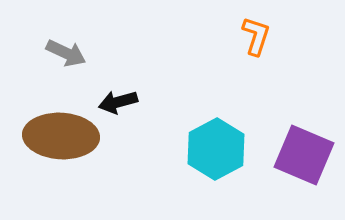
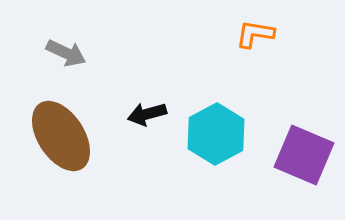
orange L-shape: moved 1 px left, 2 px up; rotated 99 degrees counterclockwise
black arrow: moved 29 px right, 12 px down
brown ellipse: rotated 54 degrees clockwise
cyan hexagon: moved 15 px up
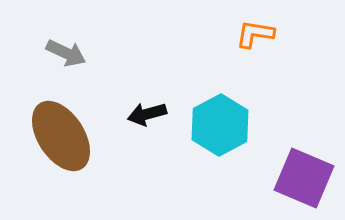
cyan hexagon: moved 4 px right, 9 px up
purple square: moved 23 px down
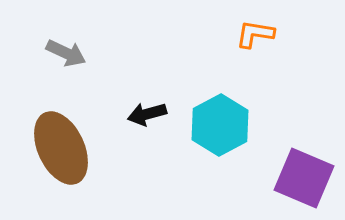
brown ellipse: moved 12 px down; rotated 8 degrees clockwise
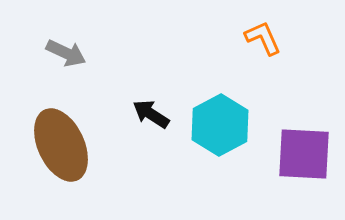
orange L-shape: moved 8 px right, 4 px down; rotated 57 degrees clockwise
black arrow: moved 4 px right; rotated 48 degrees clockwise
brown ellipse: moved 3 px up
purple square: moved 24 px up; rotated 20 degrees counterclockwise
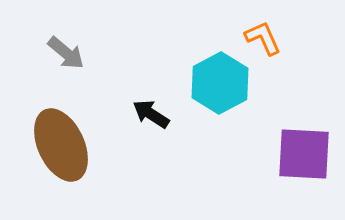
gray arrow: rotated 15 degrees clockwise
cyan hexagon: moved 42 px up
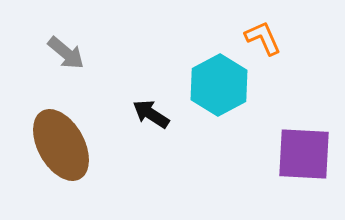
cyan hexagon: moved 1 px left, 2 px down
brown ellipse: rotated 4 degrees counterclockwise
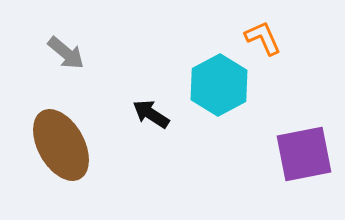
purple square: rotated 14 degrees counterclockwise
